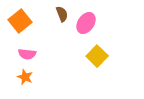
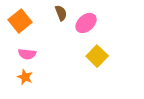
brown semicircle: moved 1 px left, 1 px up
pink ellipse: rotated 15 degrees clockwise
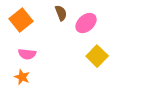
orange square: moved 1 px right, 1 px up
orange star: moved 3 px left
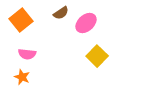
brown semicircle: rotated 77 degrees clockwise
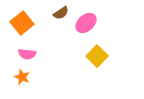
orange square: moved 1 px right, 3 px down
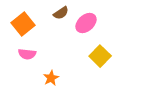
orange square: moved 1 px right, 1 px down
yellow square: moved 3 px right
orange star: moved 29 px right, 1 px down; rotated 21 degrees clockwise
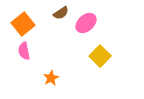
pink semicircle: moved 3 px left, 3 px up; rotated 72 degrees clockwise
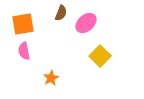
brown semicircle: rotated 35 degrees counterclockwise
orange square: rotated 30 degrees clockwise
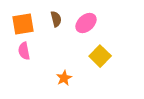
brown semicircle: moved 5 px left, 6 px down; rotated 35 degrees counterclockwise
orange star: moved 13 px right
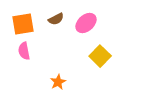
brown semicircle: rotated 77 degrees clockwise
orange star: moved 6 px left, 4 px down
